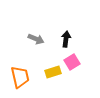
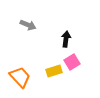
gray arrow: moved 8 px left, 14 px up
yellow rectangle: moved 1 px right, 1 px up
orange trapezoid: rotated 30 degrees counterclockwise
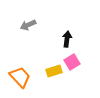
gray arrow: rotated 133 degrees clockwise
black arrow: moved 1 px right
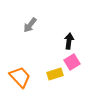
gray arrow: moved 2 px right; rotated 28 degrees counterclockwise
black arrow: moved 2 px right, 2 px down
yellow rectangle: moved 1 px right, 3 px down
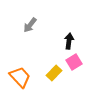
pink square: moved 2 px right
yellow rectangle: moved 1 px left, 1 px up; rotated 28 degrees counterclockwise
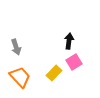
gray arrow: moved 14 px left, 22 px down; rotated 56 degrees counterclockwise
